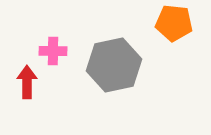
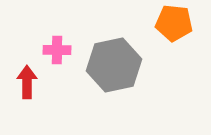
pink cross: moved 4 px right, 1 px up
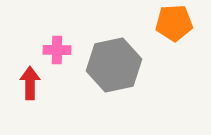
orange pentagon: rotated 9 degrees counterclockwise
red arrow: moved 3 px right, 1 px down
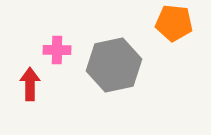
orange pentagon: rotated 9 degrees clockwise
red arrow: moved 1 px down
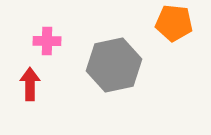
pink cross: moved 10 px left, 9 px up
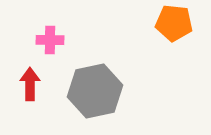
pink cross: moved 3 px right, 1 px up
gray hexagon: moved 19 px left, 26 px down
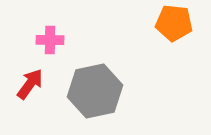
red arrow: rotated 36 degrees clockwise
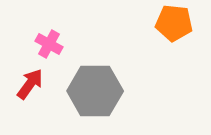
pink cross: moved 1 px left, 4 px down; rotated 28 degrees clockwise
gray hexagon: rotated 12 degrees clockwise
